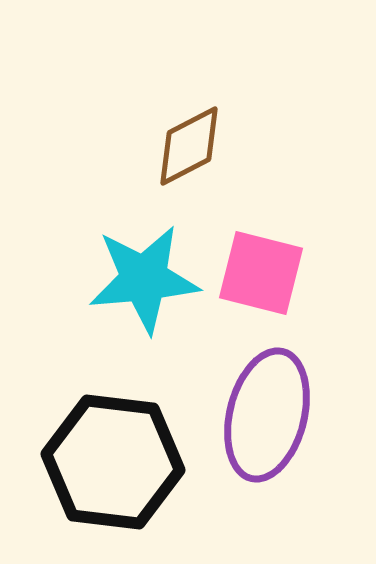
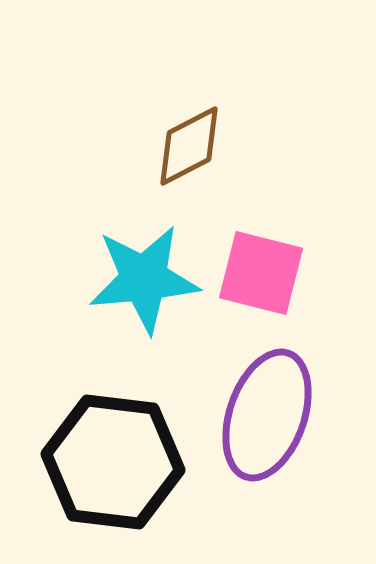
purple ellipse: rotated 5 degrees clockwise
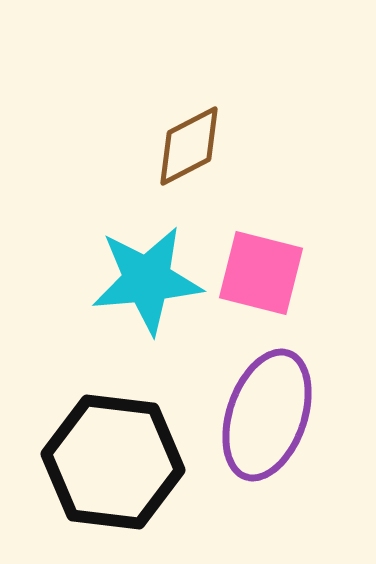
cyan star: moved 3 px right, 1 px down
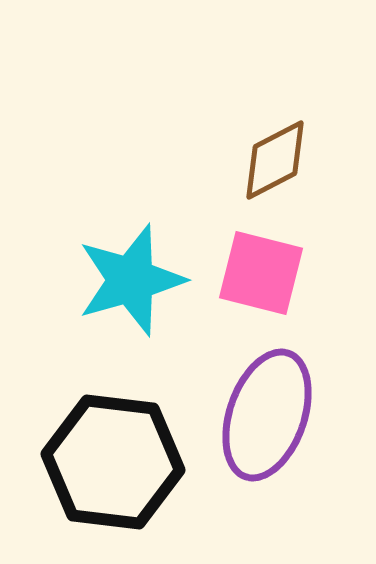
brown diamond: moved 86 px right, 14 px down
cyan star: moved 16 px left; rotated 11 degrees counterclockwise
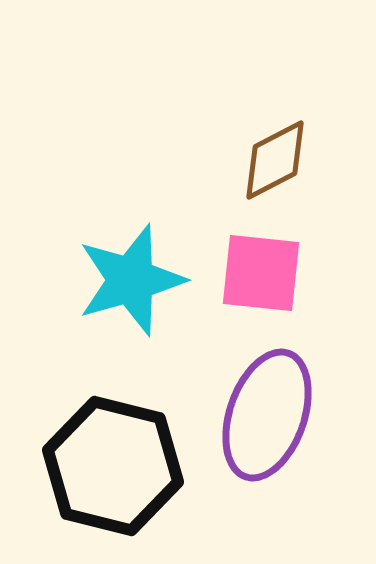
pink square: rotated 8 degrees counterclockwise
black hexagon: moved 4 px down; rotated 7 degrees clockwise
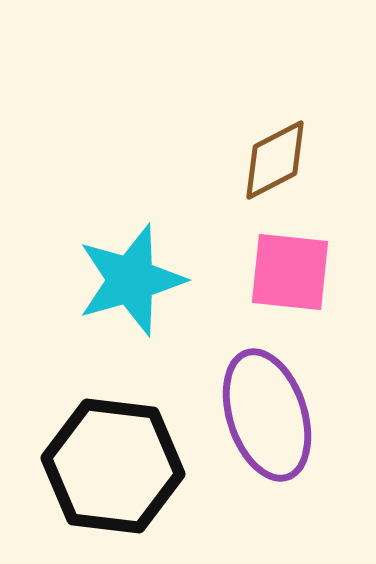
pink square: moved 29 px right, 1 px up
purple ellipse: rotated 37 degrees counterclockwise
black hexagon: rotated 7 degrees counterclockwise
